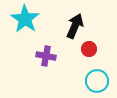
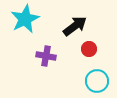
cyan star: rotated 12 degrees clockwise
black arrow: rotated 30 degrees clockwise
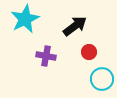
red circle: moved 3 px down
cyan circle: moved 5 px right, 2 px up
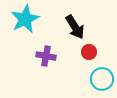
black arrow: moved 1 px down; rotated 95 degrees clockwise
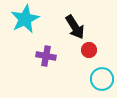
red circle: moved 2 px up
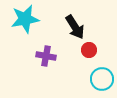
cyan star: rotated 16 degrees clockwise
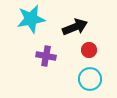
cyan star: moved 6 px right
black arrow: rotated 80 degrees counterclockwise
cyan circle: moved 12 px left
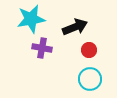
purple cross: moved 4 px left, 8 px up
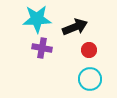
cyan star: moved 6 px right; rotated 8 degrees clockwise
